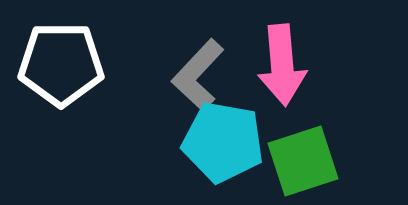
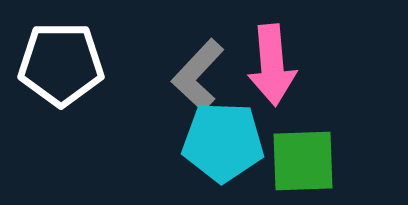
pink arrow: moved 10 px left
cyan pentagon: rotated 8 degrees counterclockwise
green square: rotated 16 degrees clockwise
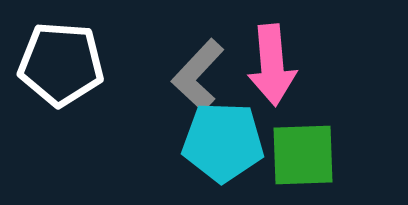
white pentagon: rotated 4 degrees clockwise
green square: moved 6 px up
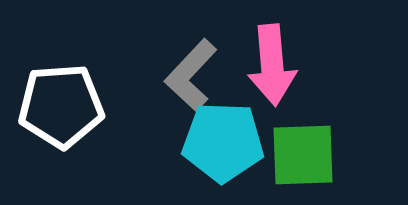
white pentagon: moved 42 px down; rotated 8 degrees counterclockwise
gray L-shape: moved 7 px left
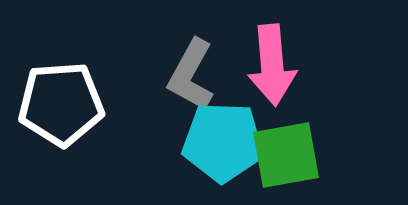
gray L-shape: rotated 14 degrees counterclockwise
white pentagon: moved 2 px up
green square: moved 17 px left; rotated 8 degrees counterclockwise
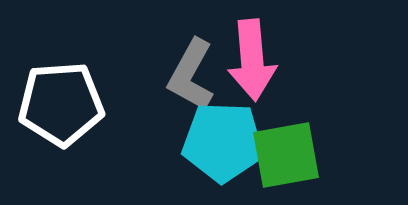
pink arrow: moved 20 px left, 5 px up
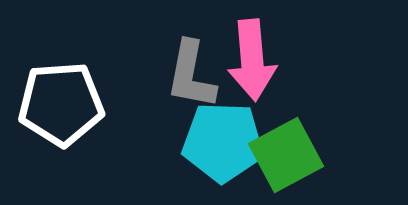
gray L-shape: rotated 18 degrees counterclockwise
green square: rotated 18 degrees counterclockwise
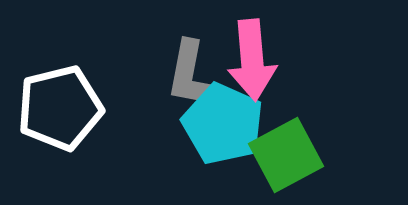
white pentagon: moved 1 px left, 4 px down; rotated 10 degrees counterclockwise
cyan pentagon: moved 18 px up; rotated 22 degrees clockwise
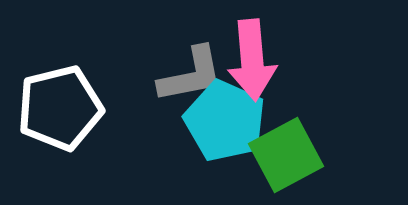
gray L-shape: rotated 112 degrees counterclockwise
cyan pentagon: moved 2 px right, 3 px up
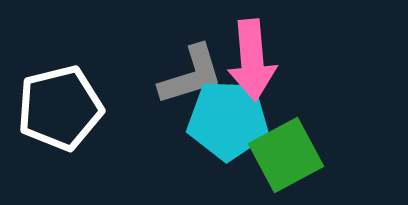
gray L-shape: rotated 6 degrees counterclockwise
cyan pentagon: moved 3 px right, 1 px up; rotated 22 degrees counterclockwise
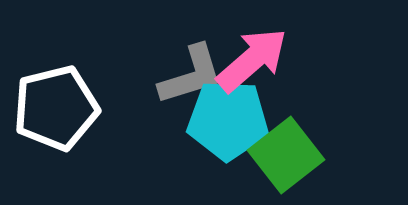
pink arrow: rotated 126 degrees counterclockwise
white pentagon: moved 4 px left
green square: rotated 10 degrees counterclockwise
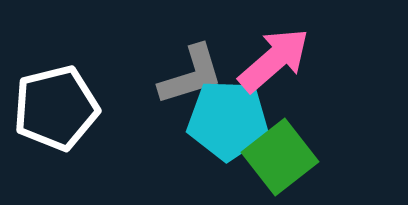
pink arrow: moved 22 px right
green square: moved 6 px left, 2 px down
